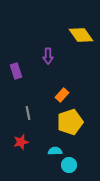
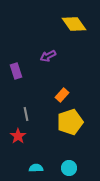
yellow diamond: moved 7 px left, 11 px up
purple arrow: rotated 63 degrees clockwise
gray line: moved 2 px left, 1 px down
red star: moved 3 px left, 6 px up; rotated 21 degrees counterclockwise
cyan semicircle: moved 19 px left, 17 px down
cyan circle: moved 3 px down
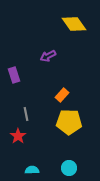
purple rectangle: moved 2 px left, 4 px down
yellow pentagon: moved 1 px left; rotated 20 degrees clockwise
cyan semicircle: moved 4 px left, 2 px down
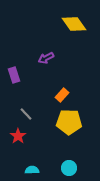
purple arrow: moved 2 px left, 2 px down
gray line: rotated 32 degrees counterclockwise
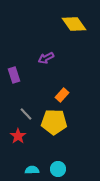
yellow pentagon: moved 15 px left
cyan circle: moved 11 px left, 1 px down
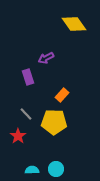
purple rectangle: moved 14 px right, 2 px down
cyan circle: moved 2 px left
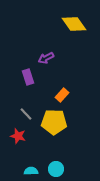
red star: rotated 21 degrees counterclockwise
cyan semicircle: moved 1 px left, 1 px down
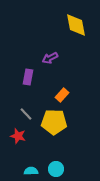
yellow diamond: moved 2 px right, 1 px down; rotated 25 degrees clockwise
purple arrow: moved 4 px right
purple rectangle: rotated 28 degrees clockwise
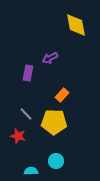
purple rectangle: moved 4 px up
cyan circle: moved 8 px up
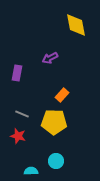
purple rectangle: moved 11 px left
gray line: moved 4 px left; rotated 24 degrees counterclockwise
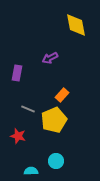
gray line: moved 6 px right, 5 px up
yellow pentagon: moved 2 px up; rotated 25 degrees counterclockwise
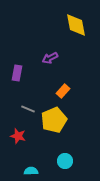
orange rectangle: moved 1 px right, 4 px up
cyan circle: moved 9 px right
